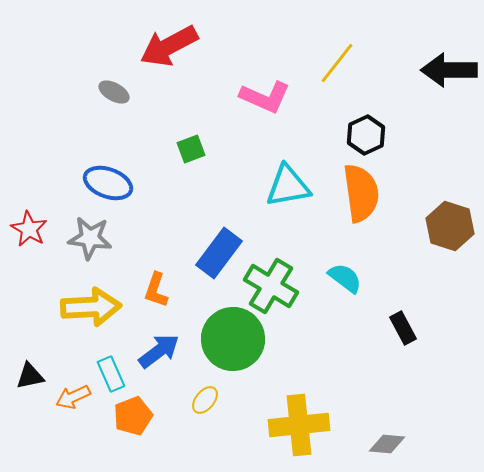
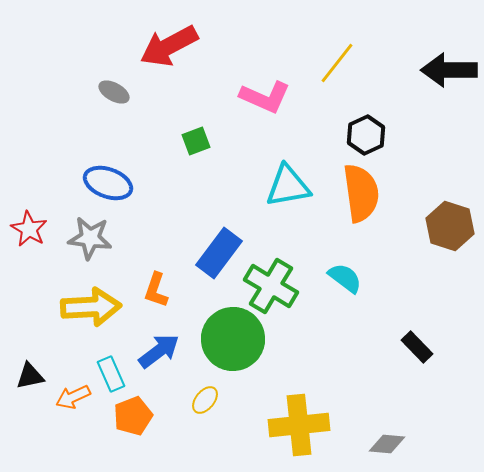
green square: moved 5 px right, 8 px up
black rectangle: moved 14 px right, 19 px down; rotated 16 degrees counterclockwise
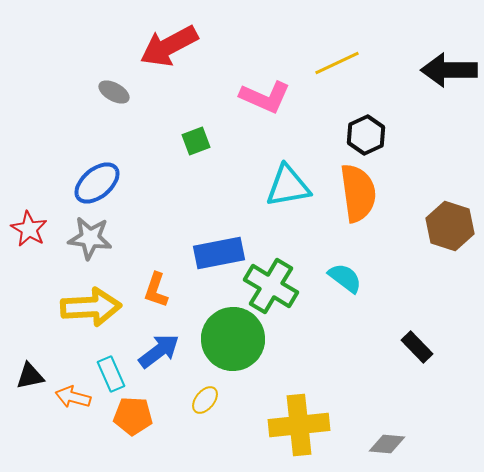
yellow line: rotated 27 degrees clockwise
blue ellipse: moved 11 px left; rotated 60 degrees counterclockwise
orange semicircle: moved 3 px left
blue rectangle: rotated 42 degrees clockwise
orange arrow: rotated 40 degrees clockwise
orange pentagon: rotated 24 degrees clockwise
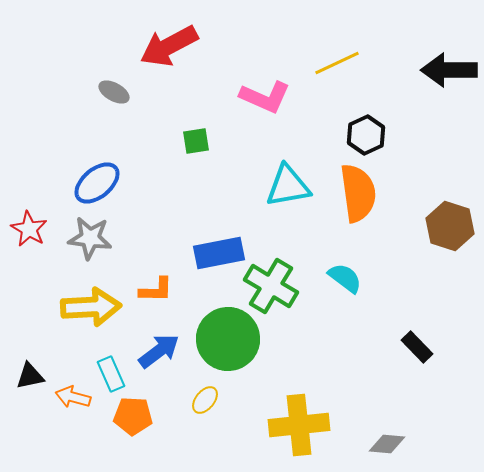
green square: rotated 12 degrees clockwise
orange L-shape: rotated 108 degrees counterclockwise
green circle: moved 5 px left
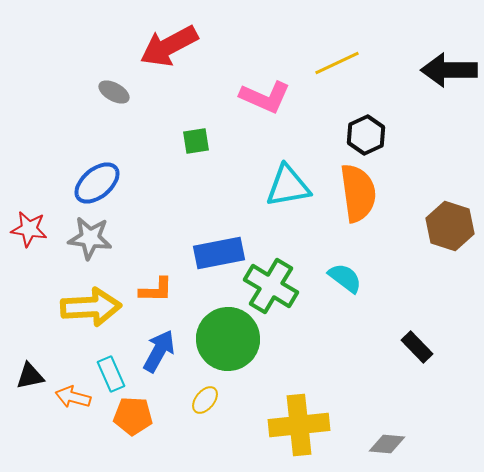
red star: rotated 21 degrees counterclockwise
blue arrow: rotated 24 degrees counterclockwise
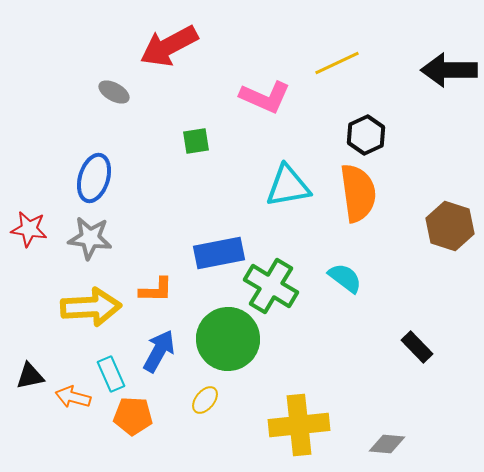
blue ellipse: moved 3 px left, 5 px up; rotated 33 degrees counterclockwise
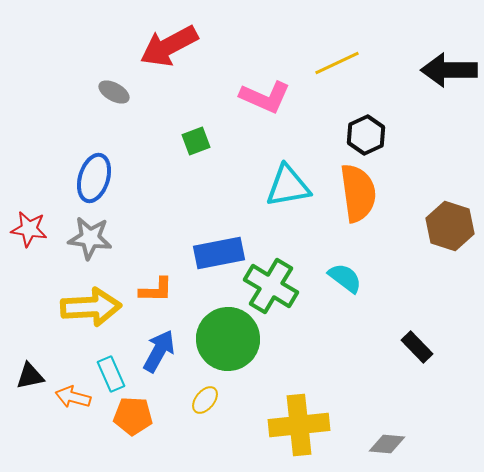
green square: rotated 12 degrees counterclockwise
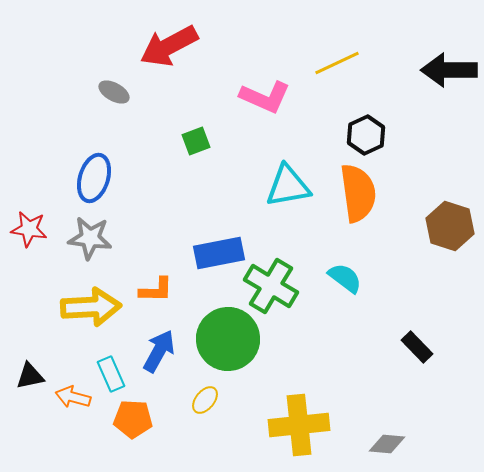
orange pentagon: moved 3 px down
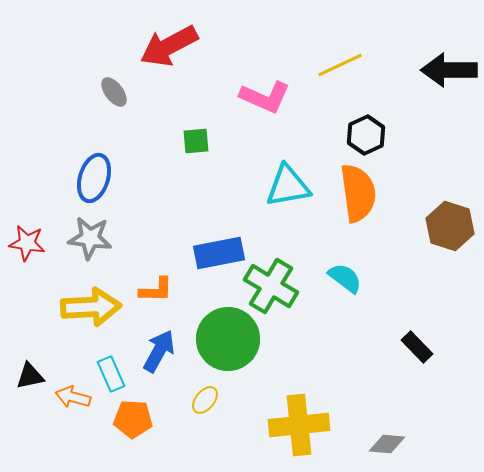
yellow line: moved 3 px right, 2 px down
gray ellipse: rotated 24 degrees clockwise
green square: rotated 16 degrees clockwise
red star: moved 2 px left, 14 px down
